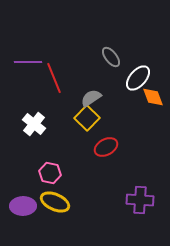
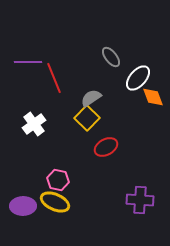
white cross: rotated 15 degrees clockwise
pink hexagon: moved 8 px right, 7 px down
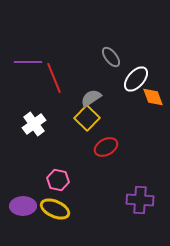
white ellipse: moved 2 px left, 1 px down
yellow ellipse: moved 7 px down
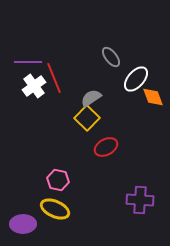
white cross: moved 38 px up
purple ellipse: moved 18 px down
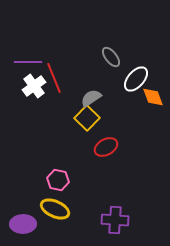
purple cross: moved 25 px left, 20 px down
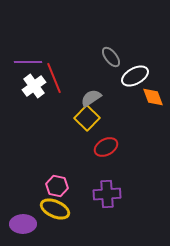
white ellipse: moved 1 px left, 3 px up; rotated 20 degrees clockwise
pink hexagon: moved 1 px left, 6 px down
purple cross: moved 8 px left, 26 px up; rotated 8 degrees counterclockwise
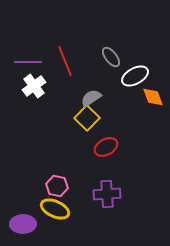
red line: moved 11 px right, 17 px up
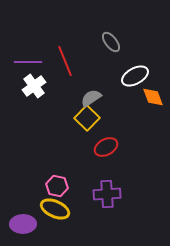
gray ellipse: moved 15 px up
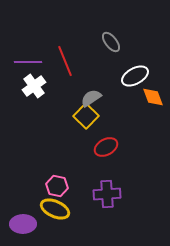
yellow square: moved 1 px left, 2 px up
